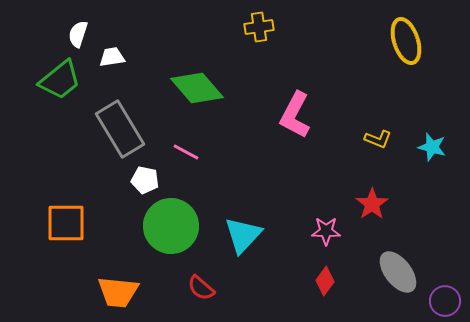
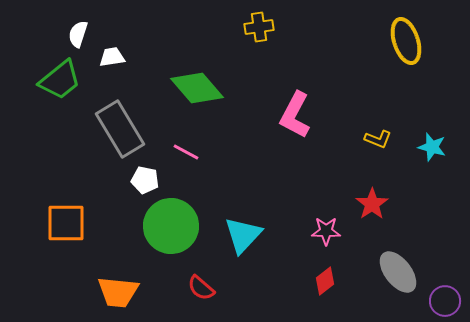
red diamond: rotated 16 degrees clockwise
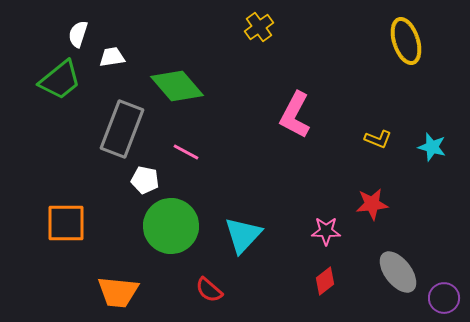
yellow cross: rotated 28 degrees counterclockwise
green diamond: moved 20 px left, 2 px up
gray rectangle: moved 2 px right; rotated 52 degrees clockwise
red star: rotated 28 degrees clockwise
red semicircle: moved 8 px right, 2 px down
purple circle: moved 1 px left, 3 px up
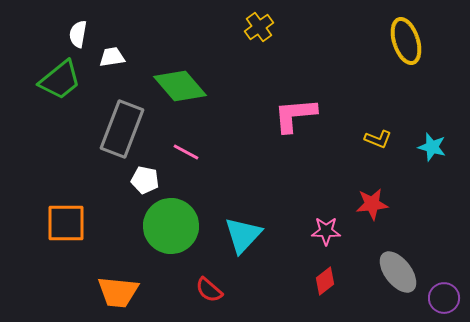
white semicircle: rotated 8 degrees counterclockwise
green diamond: moved 3 px right
pink L-shape: rotated 57 degrees clockwise
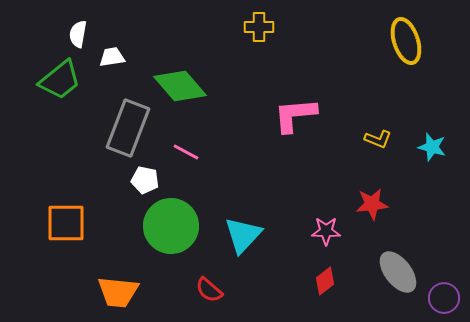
yellow cross: rotated 36 degrees clockwise
gray rectangle: moved 6 px right, 1 px up
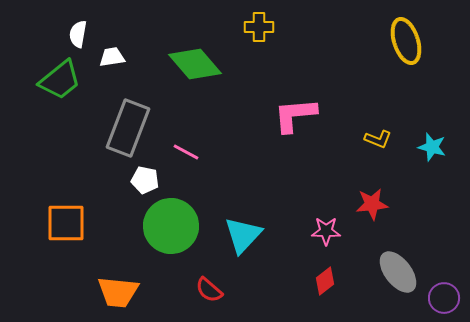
green diamond: moved 15 px right, 22 px up
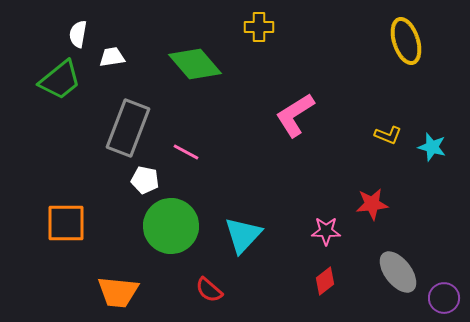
pink L-shape: rotated 27 degrees counterclockwise
yellow L-shape: moved 10 px right, 4 px up
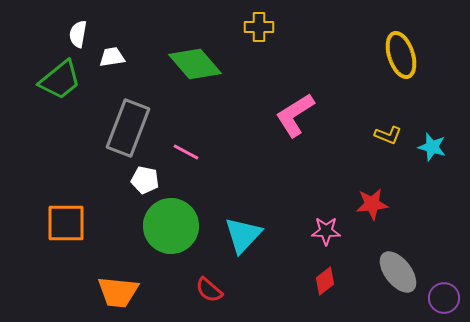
yellow ellipse: moved 5 px left, 14 px down
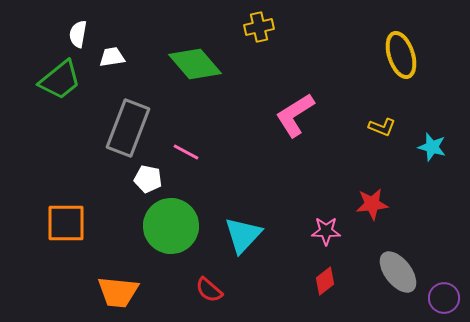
yellow cross: rotated 12 degrees counterclockwise
yellow L-shape: moved 6 px left, 8 px up
white pentagon: moved 3 px right, 1 px up
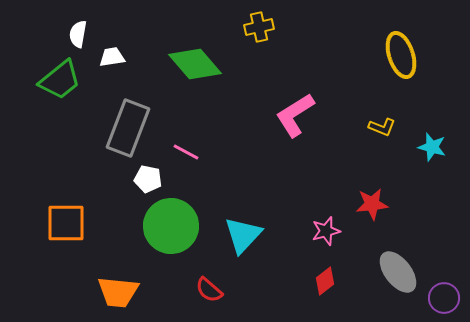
pink star: rotated 16 degrees counterclockwise
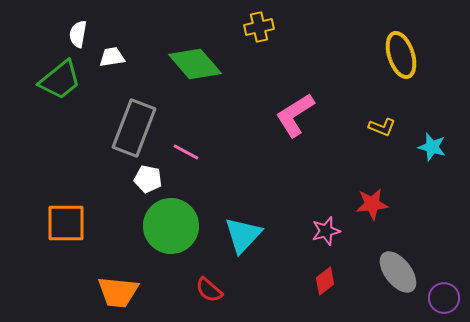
gray rectangle: moved 6 px right
